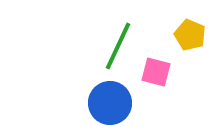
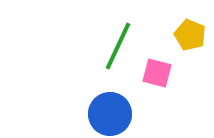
pink square: moved 1 px right, 1 px down
blue circle: moved 11 px down
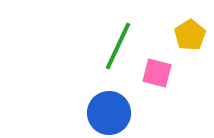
yellow pentagon: rotated 16 degrees clockwise
blue circle: moved 1 px left, 1 px up
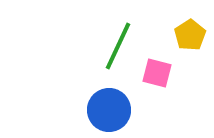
blue circle: moved 3 px up
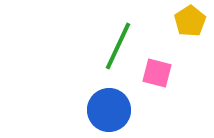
yellow pentagon: moved 14 px up
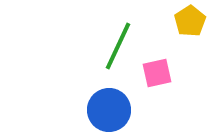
pink square: rotated 28 degrees counterclockwise
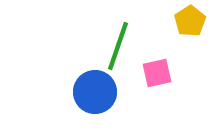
green line: rotated 6 degrees counterclockwise
blue circle: moved 14 px left, 18 px up
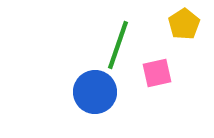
yellow pentagon: moved 6 px left, 3 px down
green line: moved 1 px up
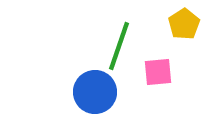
green line: moved 1 px right, 1 px down
pink square: moved 1 px right, 1 px up; rotated 8 degrees clockwise
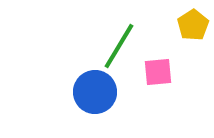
yellow pentagon: moved 9 px right, 1 px down
green line: rotated 12 degrees clockwise
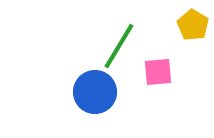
yellow pentagon: rotated 8 degrees counterclockwise
